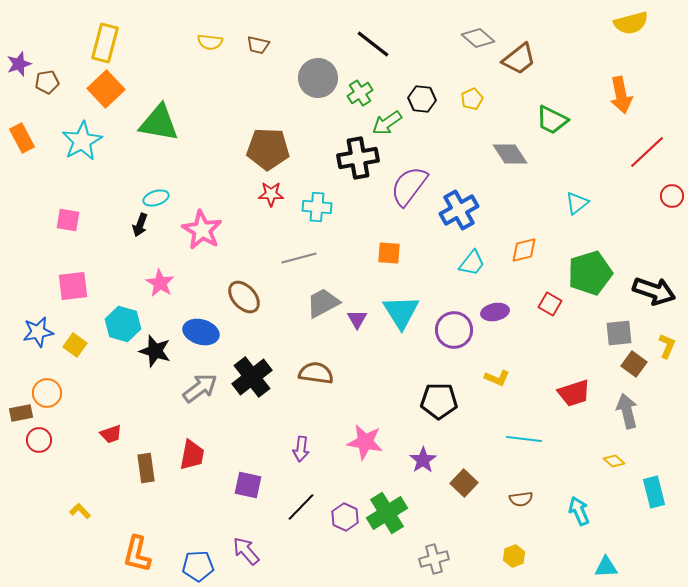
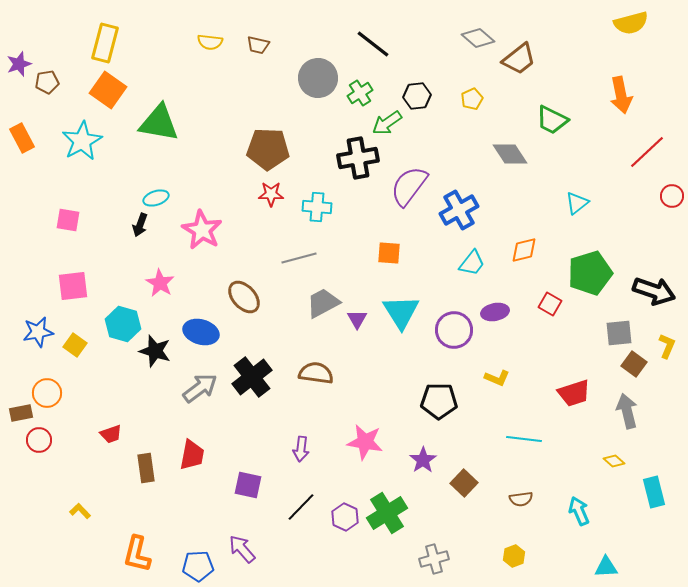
orange square at (106, 89): moved 2 px right, 1 px down; rotated 12 degrees counterclockwise
black hexagon at (422, 99): moved 5 px left, 3 px up; rotated 12 degrees counterclockwise
purple arrow at (246, 551): moved 4 px left, 2 px up
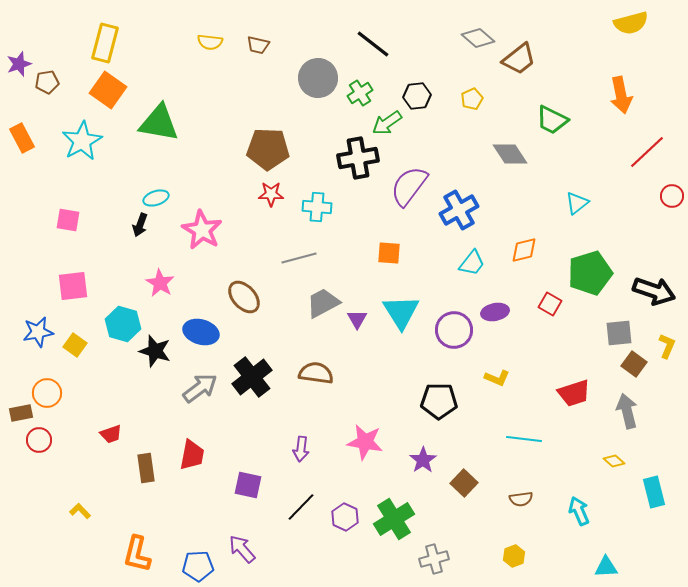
green cross at (387, 513): moved 7 px right, 6 px down
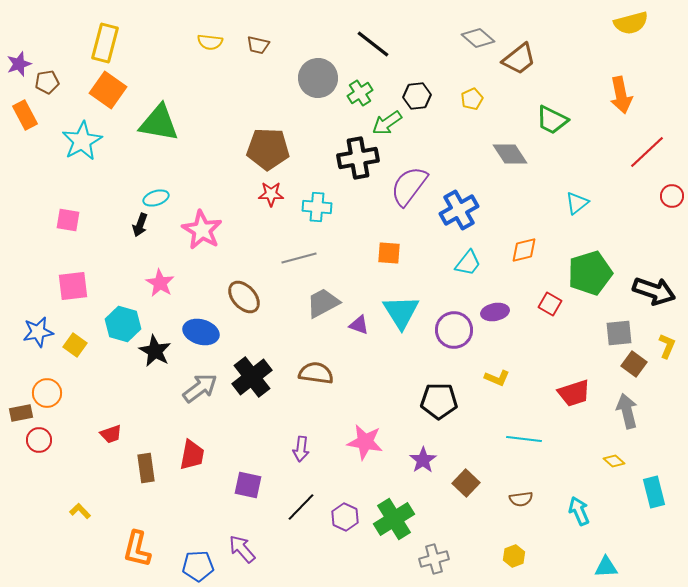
orange rectangle at (22, 138): moved 3 px right, 23 px up
cyan trapezoid at (472, 263): moved 4 px left
purple triangle at (357, 319): moved 2 px right, 6 px down; rotated 40 degrees counterclockwise
black star at (155, 351): rotated 12 degrees clockwise
brown square at (464, 483): moved 2 px right
orange L-shape at (137, 554): moved 5 px up
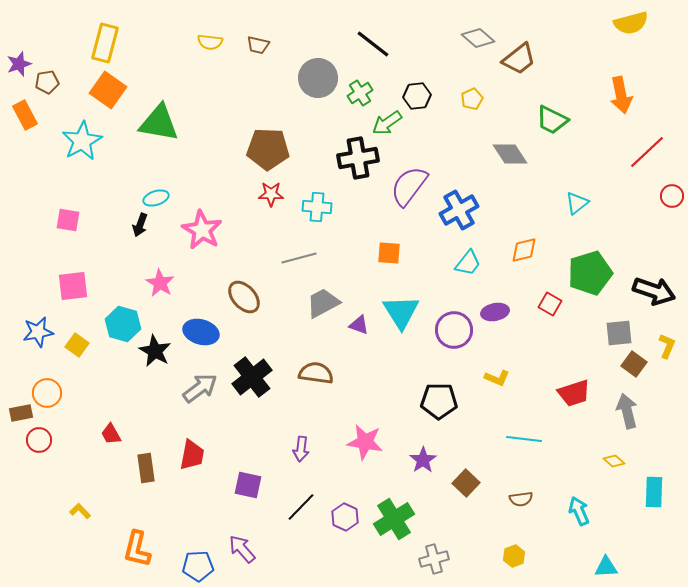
yellow square at (75, 345): moved 2 px right
red trapezoid at (111, 434): rotated 80 degrees clockwise
cyan rectangle at (654, 492): rotated 16 degrees clockwise
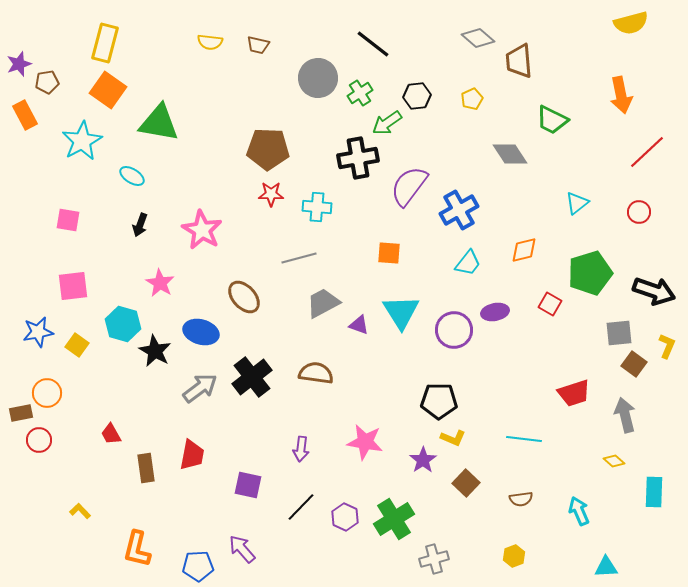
brown trapezoid at (519, 59): moved 2 px down; rotated 123 degrees clockwise
red circle at (672, 196): moved 33 px left, 16 px down
cyan ellipse at (156, 198): moved 24 px left, 22 px up; rotated 50 degrees clockwise
yellow L-shape at (497, 378): moved 44 px left, 60 px down
gray arrow at (627, 411): moved 2 px left, 4 px down
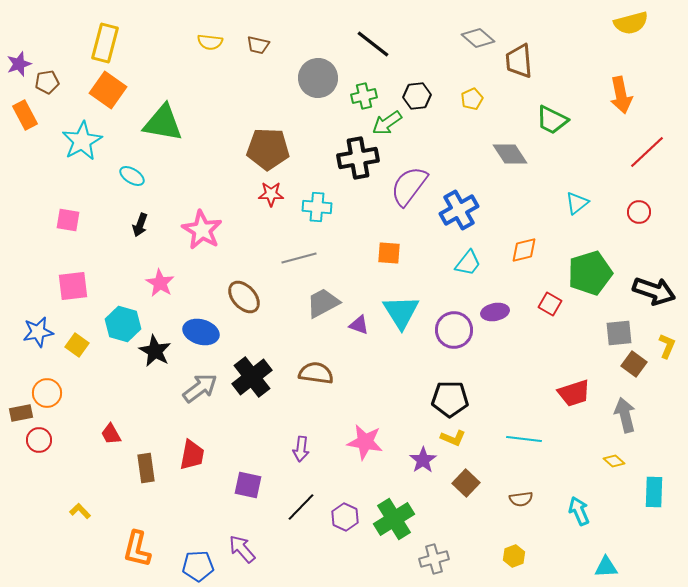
green cross at (360, 93): moved 4 px right, 3 px down; rotated 20 degrees clockwise
green triangle at (159, 123): moved 4 px right
black pentagon at (439, 401): moved 11 px right, 2 px up
